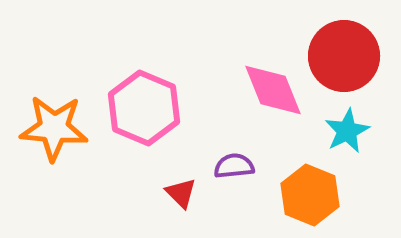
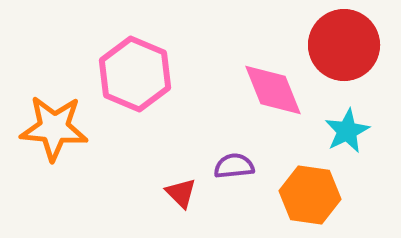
red circle: moved 11 px up
pink hexagon: moved 9 px left, 34 px up
orange hexagon: rotated 14 degrees counterclockwise
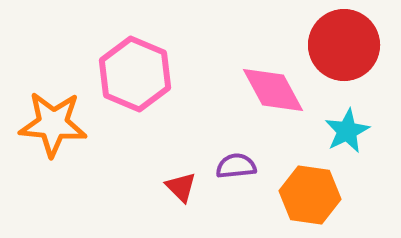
pink diamond: rotated 6 degrees counterclockwise
orange star: moved 1 px left, 4 px up
purple semicircle: moved 2 px right
red triangle: moved 6 px up
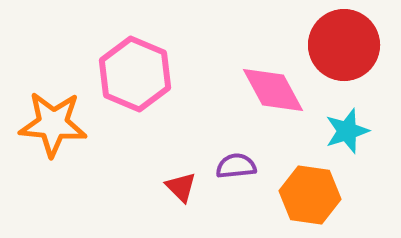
cyan star: rotated 9 degrees clockwise
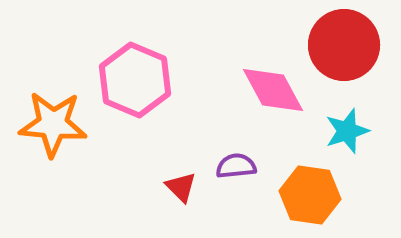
pink hexagon: moved 6 px down
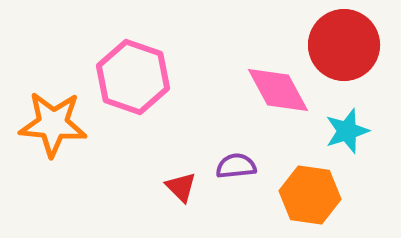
pink hexagon: moved 2 px left, 3 px up; rotated 4 degrees counterclockwise
pink diamond: moved 5 px right
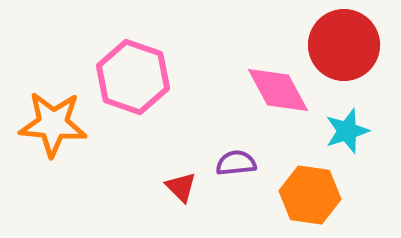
purple semicircle: moved 3 px up
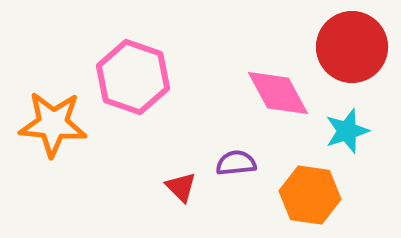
red circle: moved 8 px right, 2 px down
pink diamond: moved 3 px down
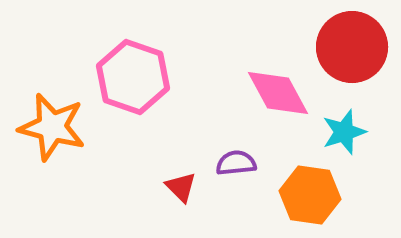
orange star: moved 1 px left, 3 px down; rotated 10 degrees clockwise
cyan star: moved 3 px left, 1 px down
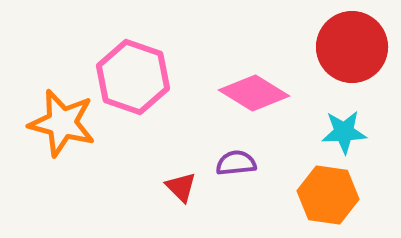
pink diamond: moved 24 px left; rotated 30 degrees counterclockwise
orange star: moved 10 px right, 4 px up
cyan star: rotated 15 degrees clockwise
orange hexagon: moved 18 px right
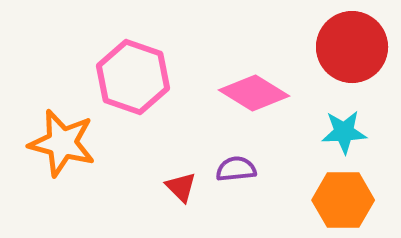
orange star: moved 20 px down
purple semicircle: moved 6 px down
orange hexagon: moved 15 px right, 5 px down; rotated 8 degrees counterclockwise
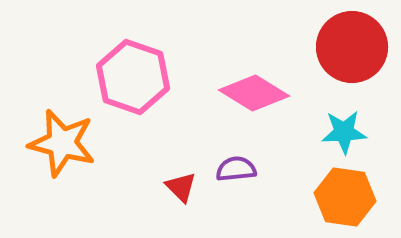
orange hexagon: moved 2 px right, 3 px up; rotated 8 degrees clockwise
